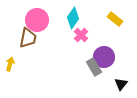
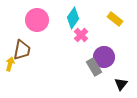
brown trapezoid: moved 6 px left, 12 px down
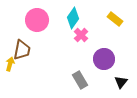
purple circle: moved 2 px down
gray rectangle: moved 14 px left, 13 px down
black triangle: moved 2 px up
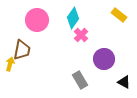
yellow rectangle: moved 4 px right, 4 px up
black triangle: moved 3 px right; rotated 40 degrees counterclockwise
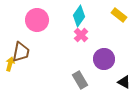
cyan diamond: moved 6 px right, 2 px up
brown trapezoid: moved 1 px left, 2 px down
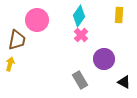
yellow rectangle: rotated 56 degrees clockwise
brown trapezoid: moved 4 px left, 12 px up
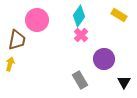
yellow rectangle: rotated 63 degrees counterclockwise
black triangle: rotated 32 degrees clockwise
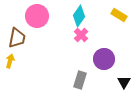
pink circle: moved 4 px up
brown trapezoid: moved 2 px up
yellow arrow: moved 3 px up
gray rectangle: rotated 48 degrees clockwise
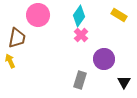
pink circle: moved 1 px right, 1 px up
yellow arrow: rotated 40 degrees counterclockwise
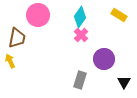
cyan diamond: moved 1 px right, 1 px down
